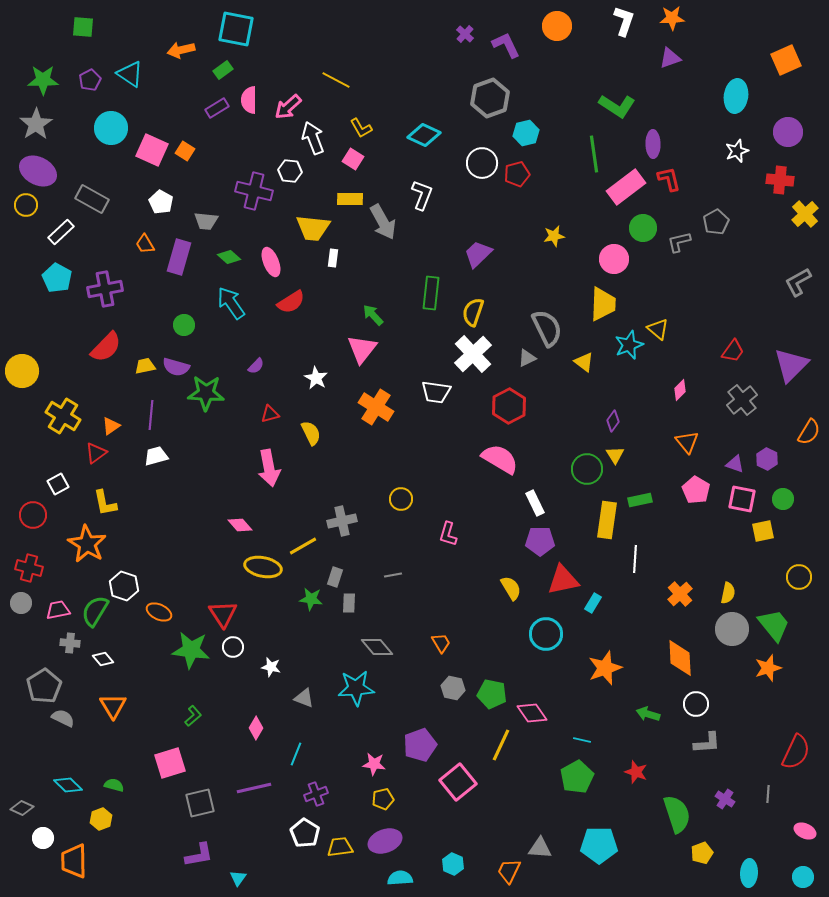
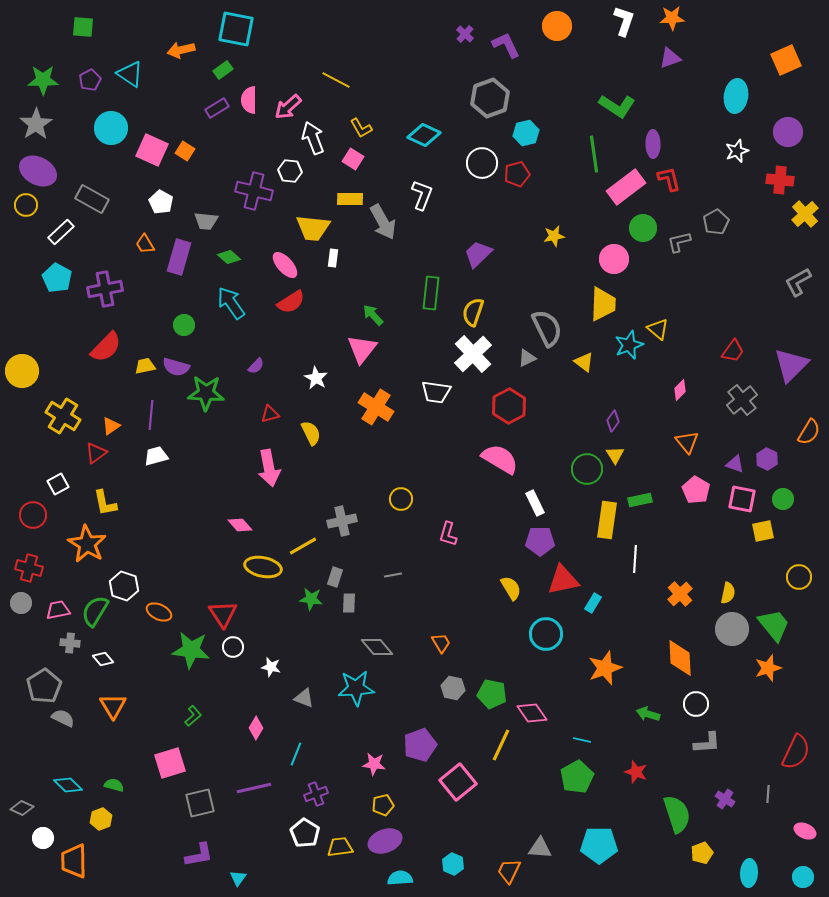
pink ellipse at (271, 262): moved 14 px right, 3 px down; rotated 20 degrees counterclockwise
yellow pentagon at (383, 799): moved 6 px down
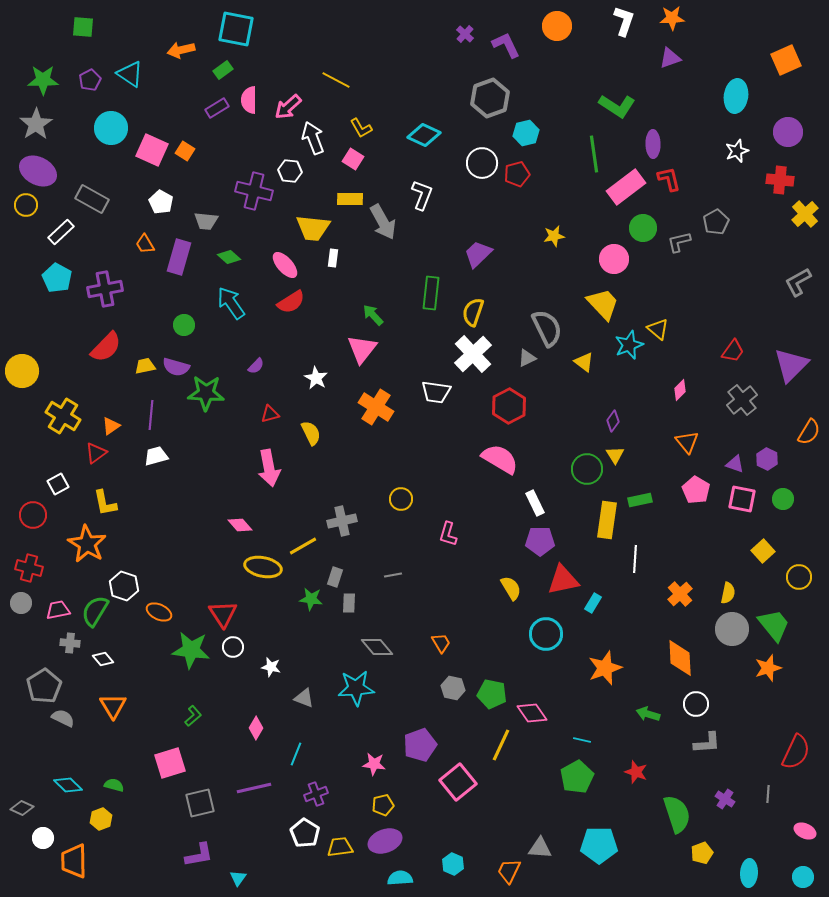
yellow trapezoid at (603, 304): rotated 45 degrees counterclockwise
yellow square at (763, 531): moved 20 px down; rotated 30 degrees counterclockwise
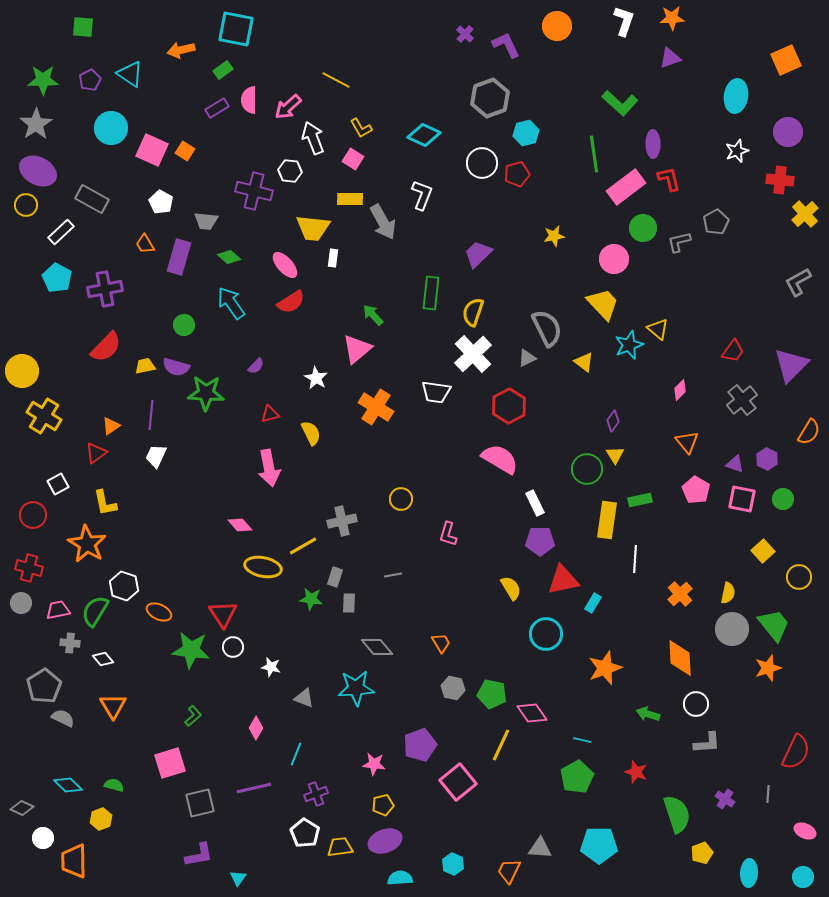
green L-shape at (617, 106): moved 3 px right, 3 px up; rotated 9 degrees clockwise
pink triangle at (362, 349): moved 5 px left; rotated 12 degrees clockwise
yellow cross at (63, 416): moved 19 px left
white trapezoid at (156, 456): rotated 50 degrees counterclockwise
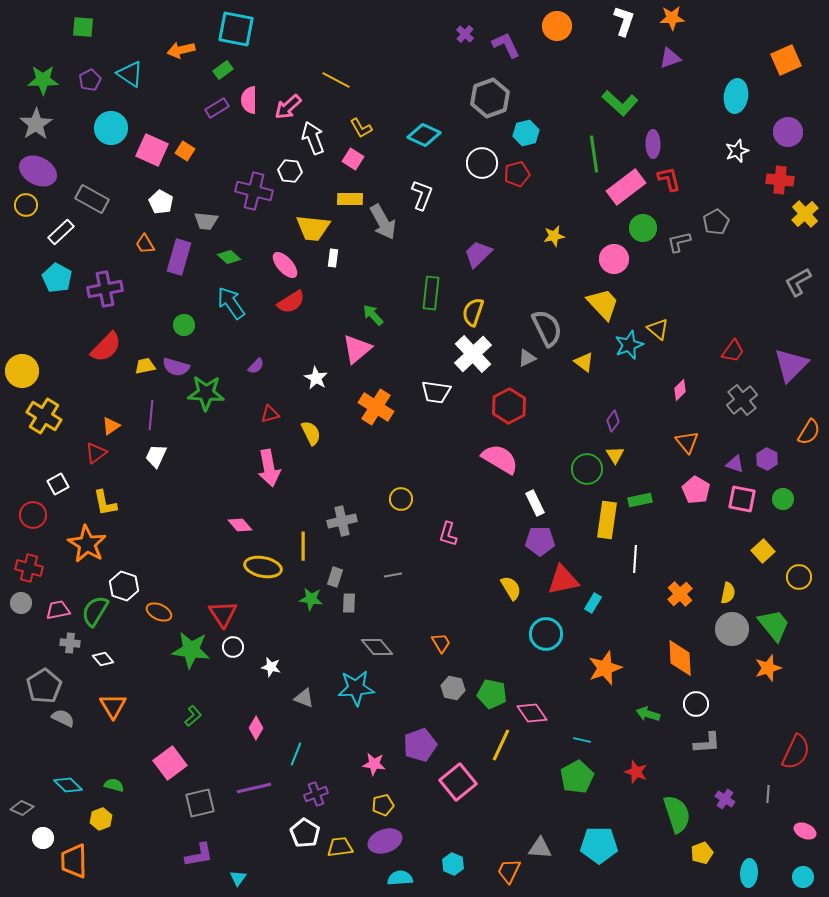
yellow line at (303, 546): rotated 60 degrees counterclockwise
pink square at (170, 763): rotated 20 degrees counterclockwise
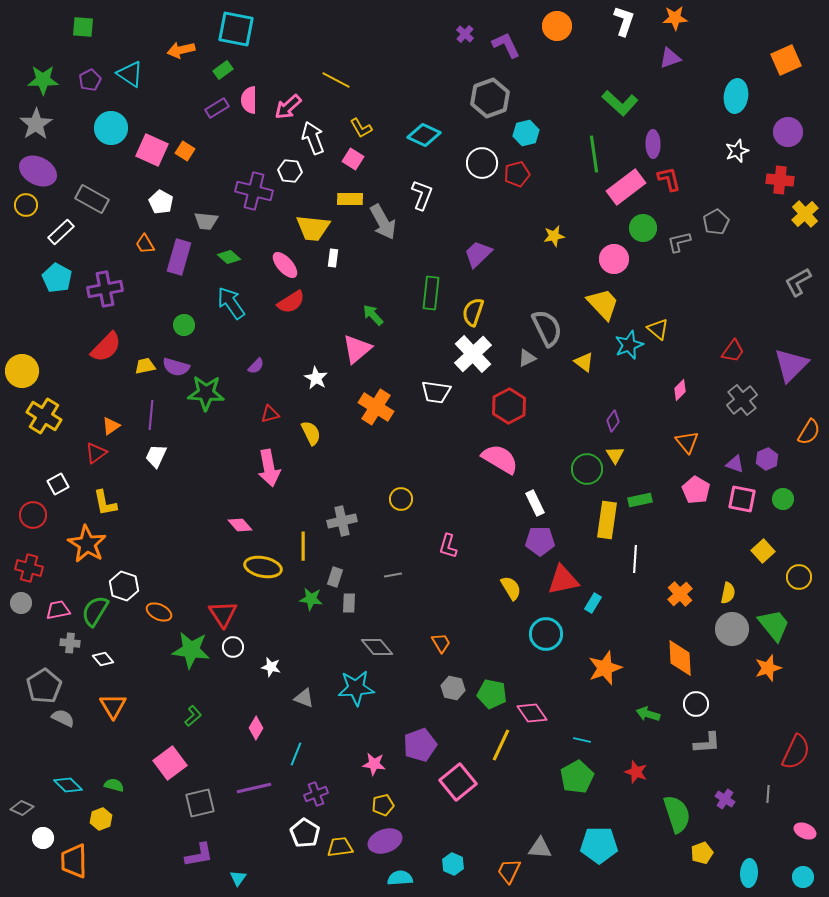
orange star at (672, 18): moved 3 px right
purple hexagon at (767, 459): rotated 10 degrees clockwise
pink L-shape at (448, 534): moved 12 px down
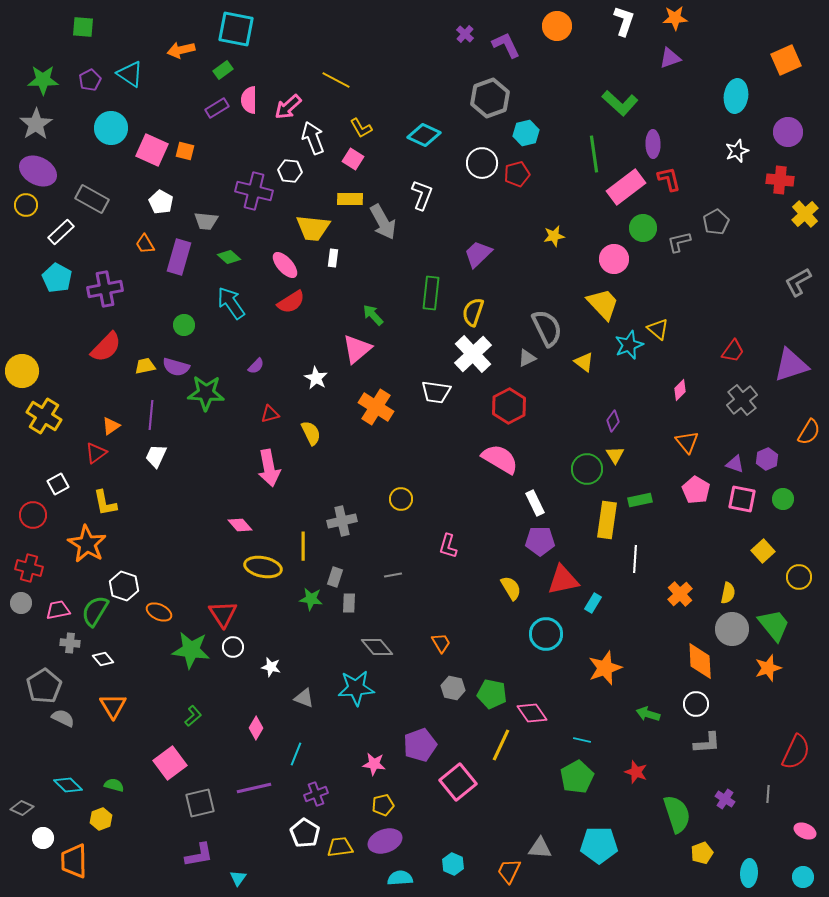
orange square at (185, 151): rotated 18 degrees counterclockwise
purple triangle at (791, 365): rotated 27 degrees clockwise
orange diamond at (680, 658): moved 20 px right, 3 px down
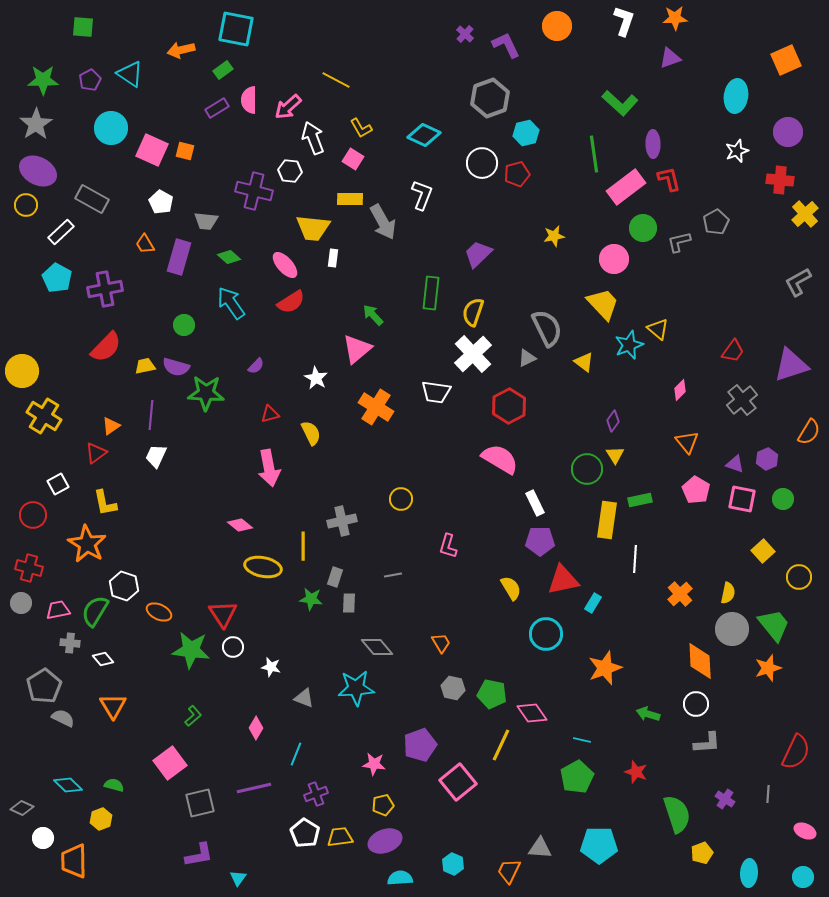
pink diamond at (240, 525): rotated 10 degrees counterclockwise
yellow trapezoid at (340, 847): moved 10 px up
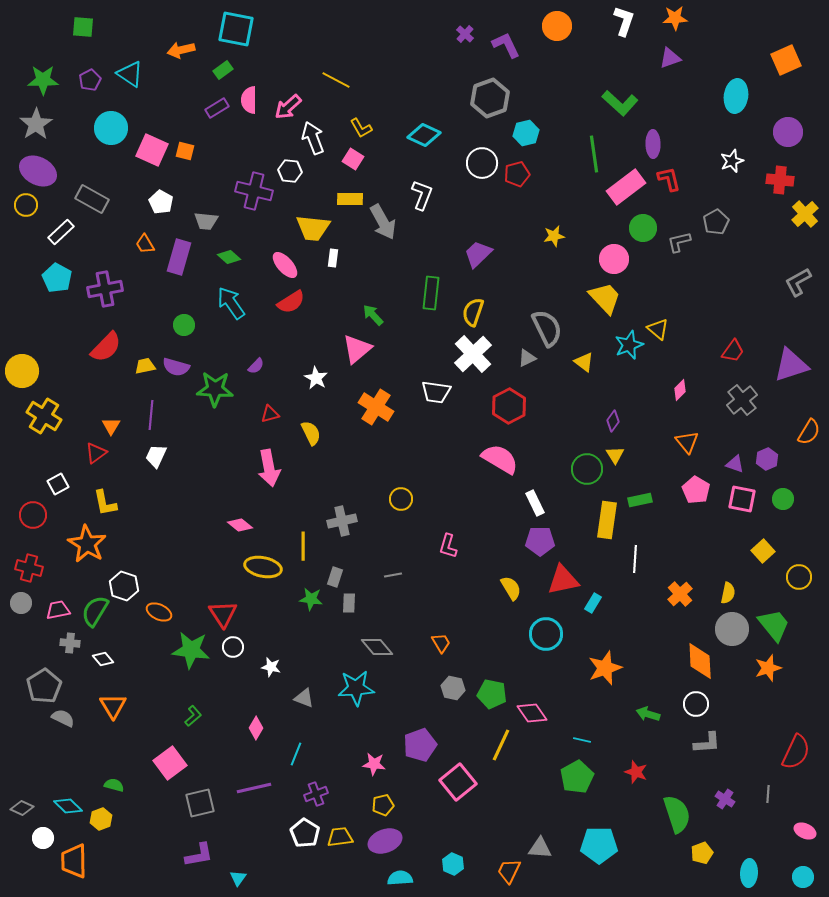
white star at (737, 151): moved 5 px left, 10 px down
yellow trapezoid at (603, 304): moved 2 px right, 6 px up
green star at (206, 393): moved 9 px right, 4 px up
orange triangle at (111, 426): rotated 24 degrees counterclockwise
cyan diamond at (68, 785): moved 21 px down
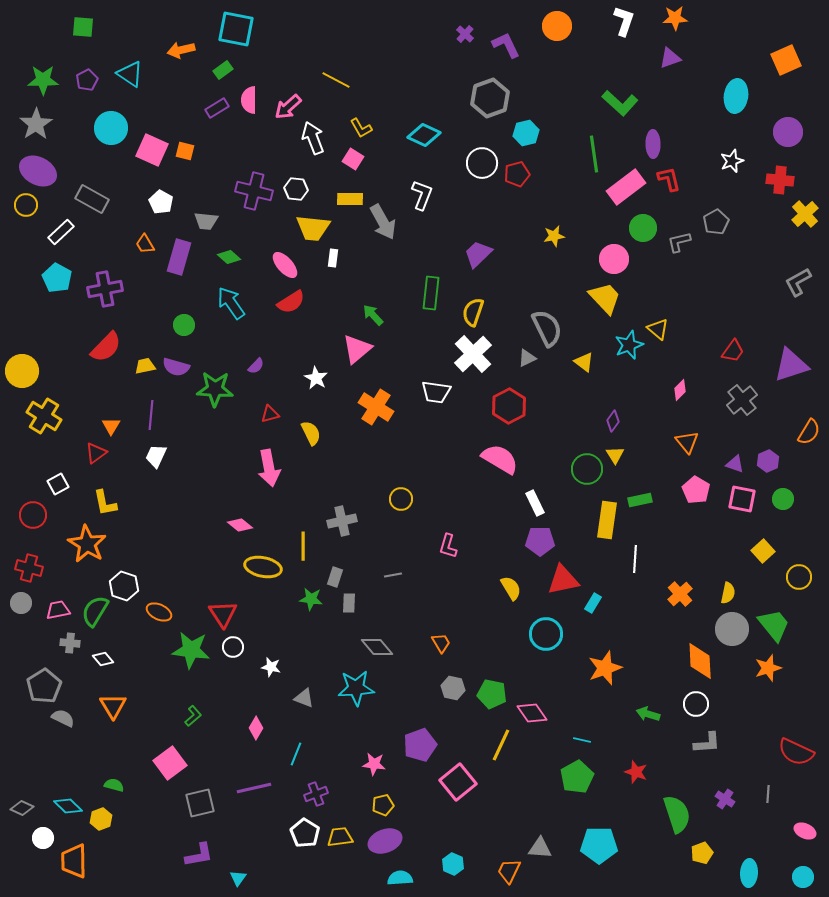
purple pentagon at (90, 80): moved 3 px left
white hexagon at (290, 171): moved 6 px right, 18 px down
purple hexagon at (767, 459): moved 1 px right, 2 px down
red semicircle at (796, 752): rotated 90 degrees clockwise
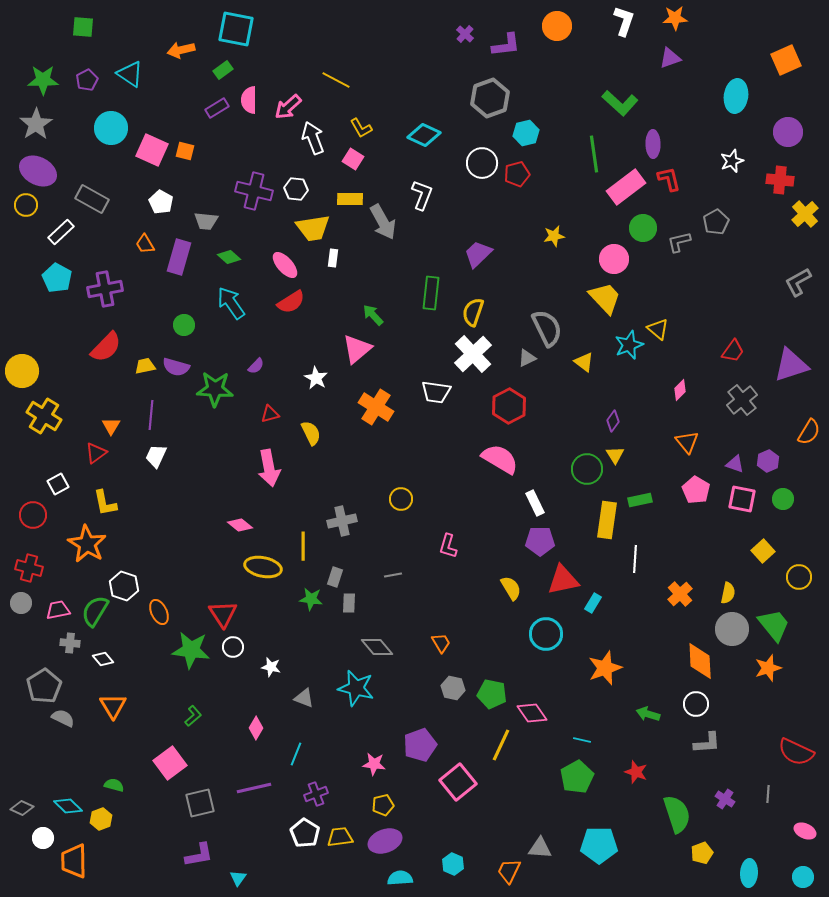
purple L-shape at (506, 45): rotated 108 degrees clockwise
yellow trapezoid at (313, 228): rotated 15 degrees counterclockwise
orange ellipse at (159, 612): rotated 40 degrees clockwise
cyan star at (356, 688): rotated 18 degrees clockwise
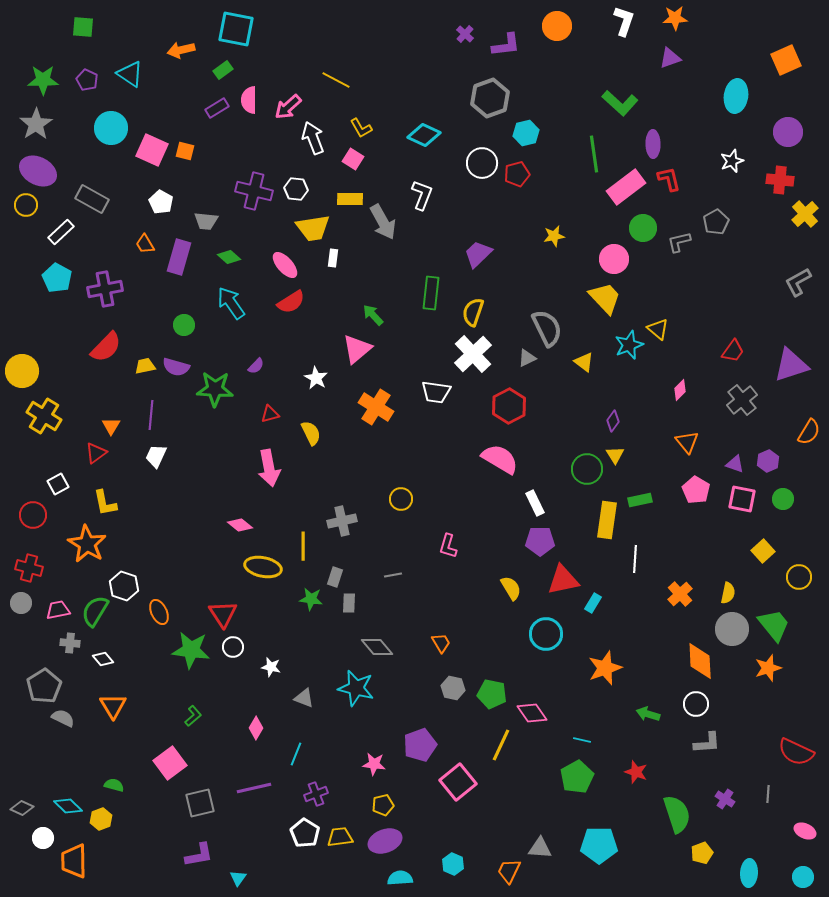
purple pentagon at (87, 80): rotated 20 degrees counterclockwise
